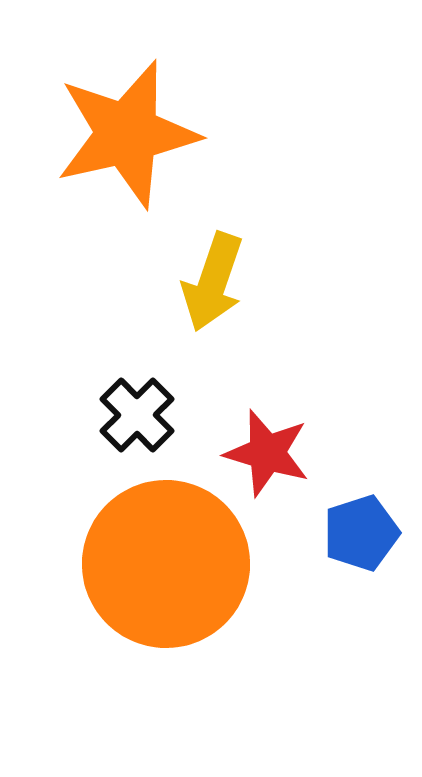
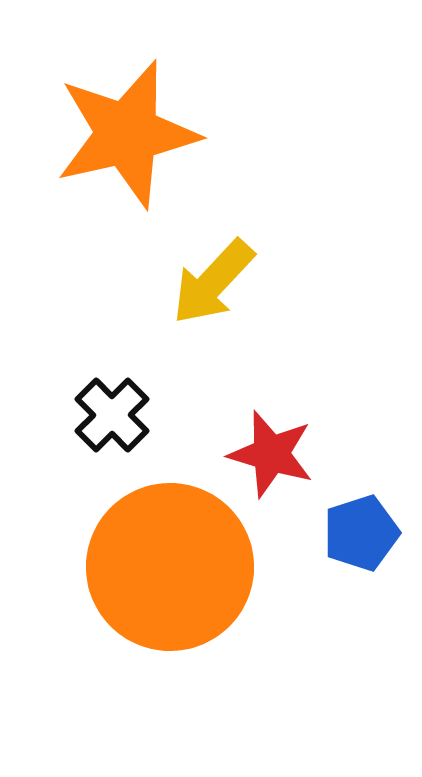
yellow arrow: rotated 24 degrees clockwise
black cross: moved 25 px left
red star: moved 4 px right, 1 px down
orange circle: moved 4 px right, 3 px down
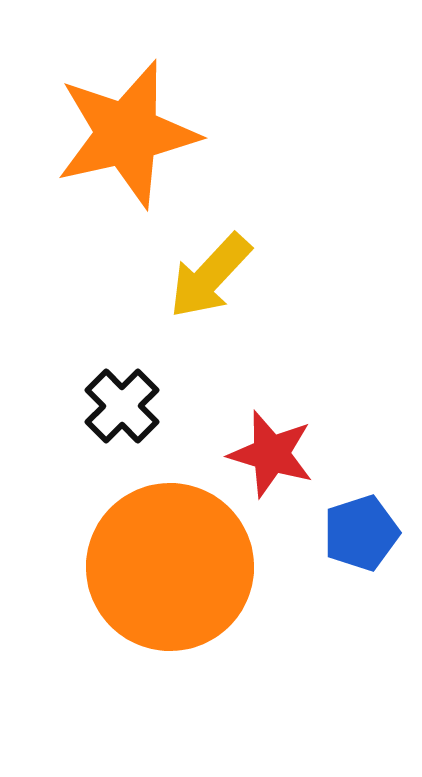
yellow arrow: moved 3 px left, 6 px up
black cross: moved 10 px right, 9 px up
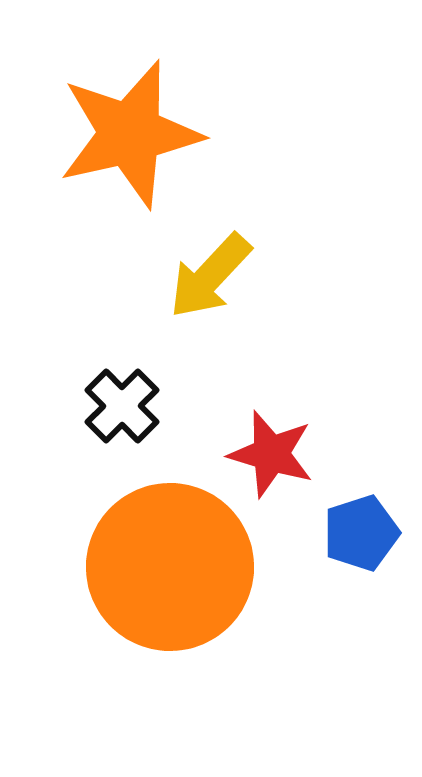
orange star: moved 3 px right
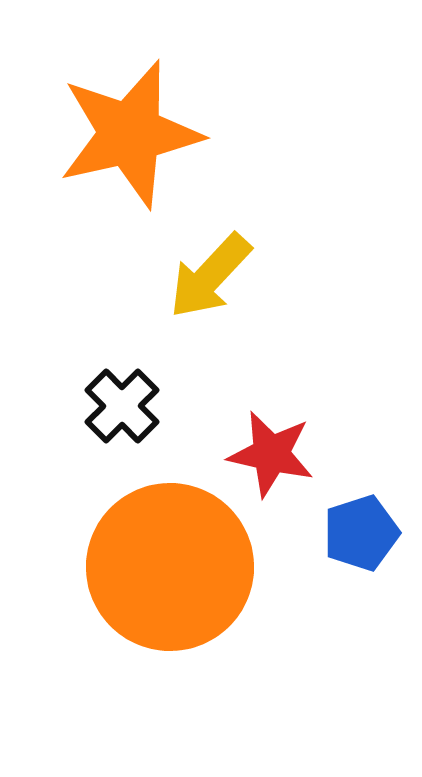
red star: rotated 4 degrees counterclockwise
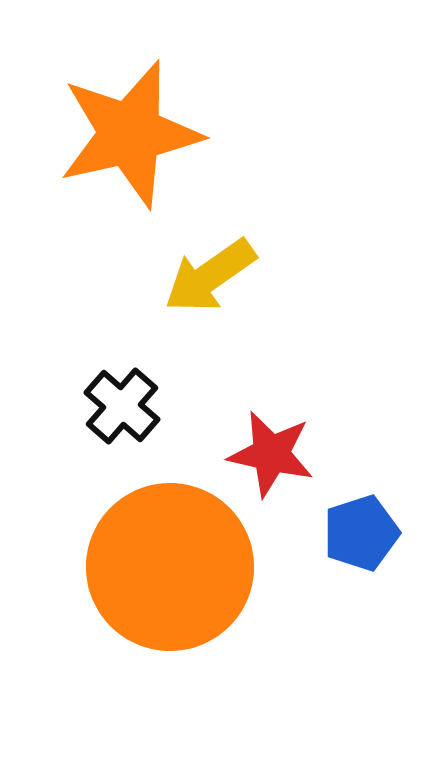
yellow arrow: rotated 12 degrees clockwise
black cross: rotated 4 degrees counterclockwise
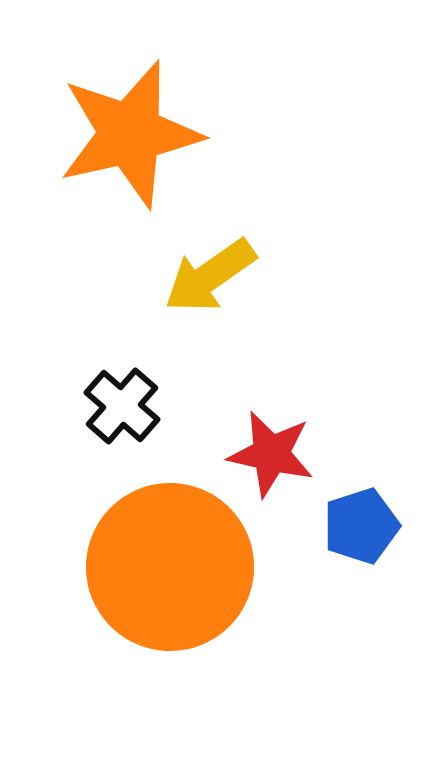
blue pentagon: moved 7 px up
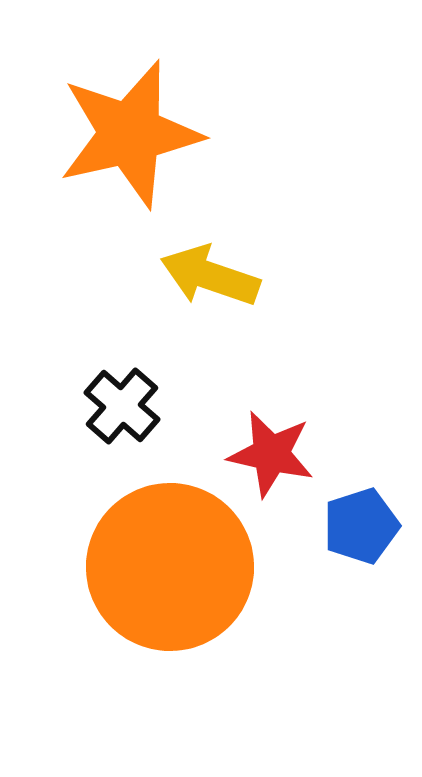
yellow arrow: rotated 54 degrees clockwise
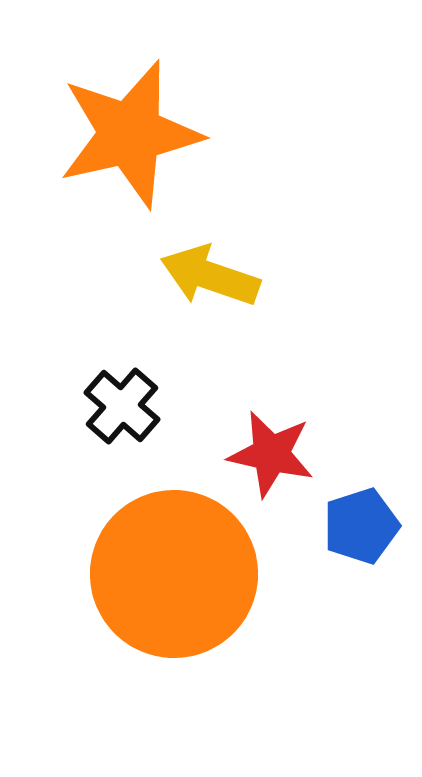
orange circle: moved 4 px right, 7 px down
